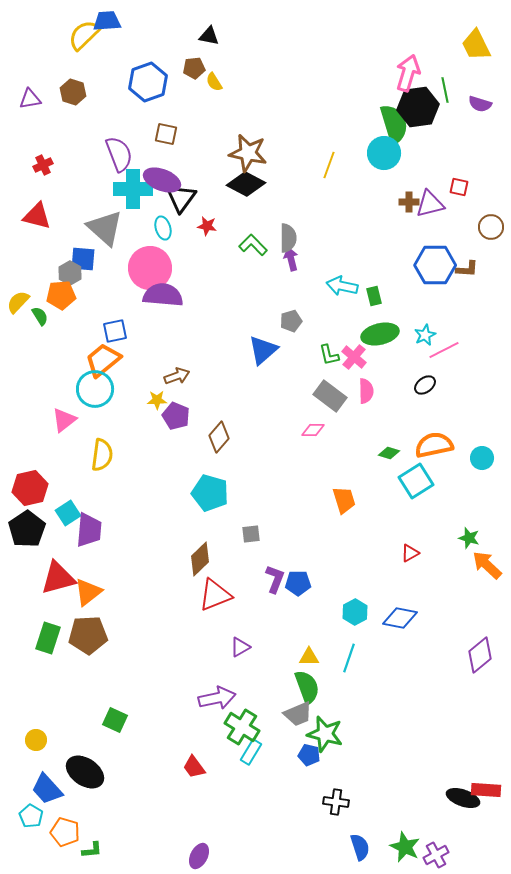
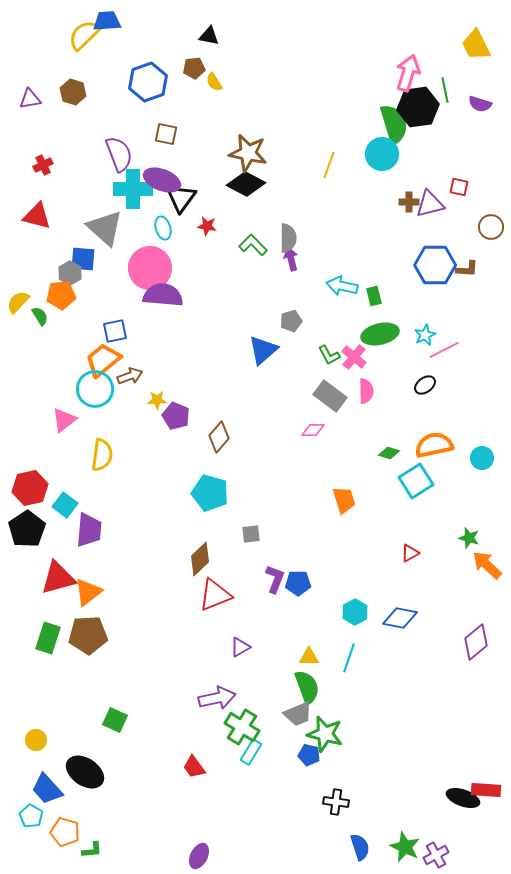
cyan circle at (384, 153): moved 2 px left, 1 px down
green L-shape at (329, 355): rotated 15 degrees counterclockwise
brown arrow at (177, 376): moved 47 px left
cyan square at (68, 513): moved 3 px left, 8 px up; rotated 20 degrees counterclockwise
purple diamond at (480, 655): moved 4 px left, 13 px up
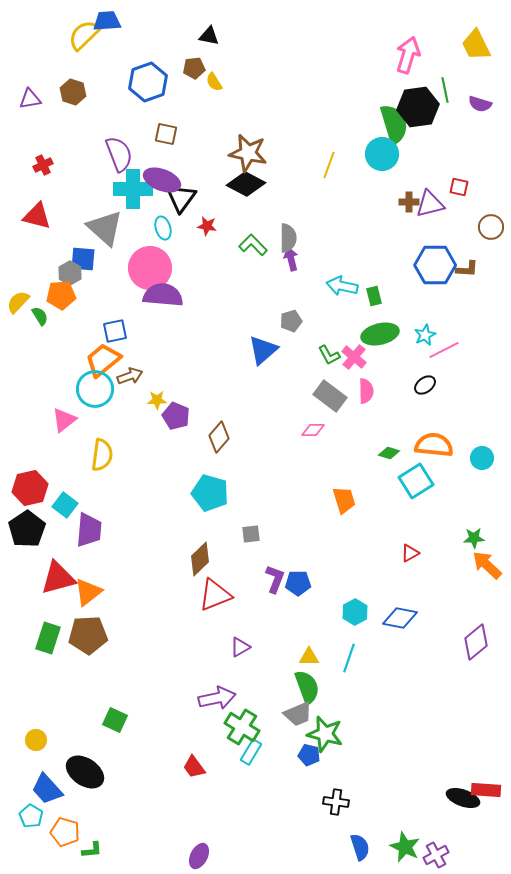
pink arrow at (408, 73): moved 18 px up
orange semicircle at (434, 445): rotated 18 degrees clockwise
green star at (469, 538): moved 5 px right; rotated 20 degrees counterclockwise
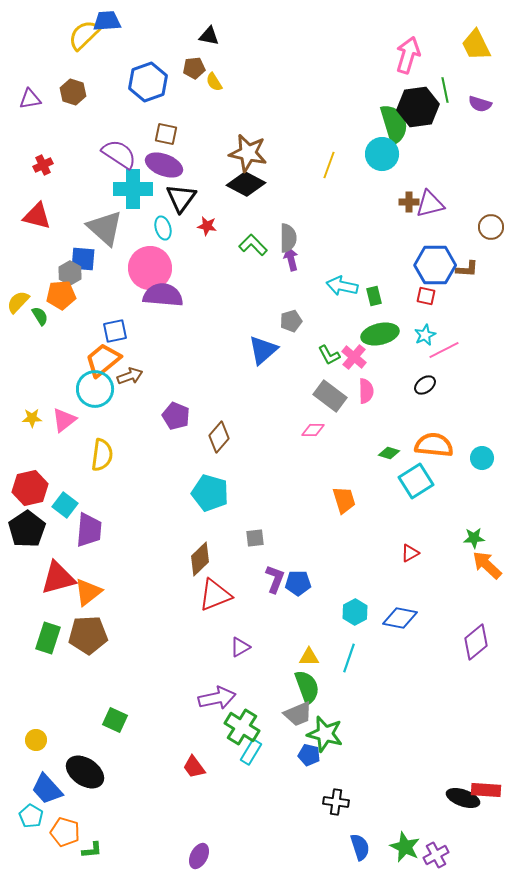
purple semicircle at (119, 154): rotated 36 degrees counterclockwise
purple ellipse at (162, 180): moved 2 px right, 15 px up
red square at (459, 187): moved 33 px left, 109 px down
yellow star at (157, 400): moved 125 px left, 18 px down
gray square at (251, 534): moved 4 px right, 4 px down
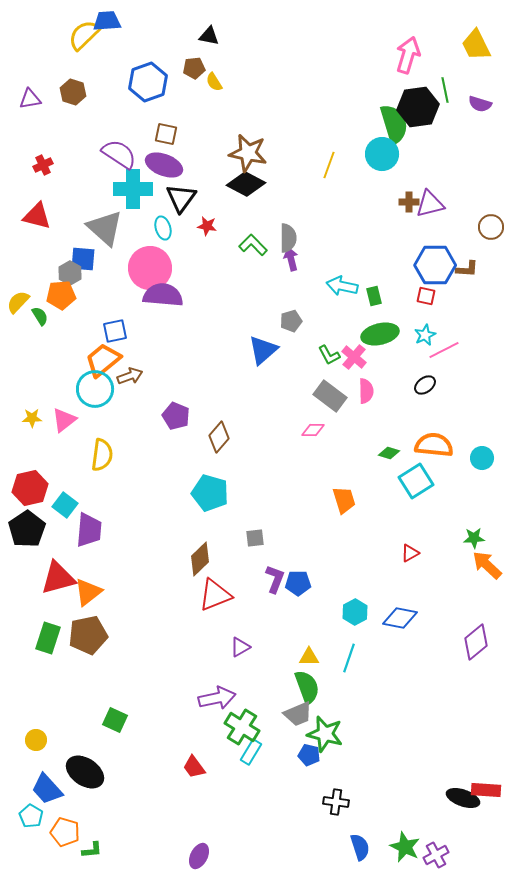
brown pentagon at (88, 635): rotated 9 degrees counterclockwise
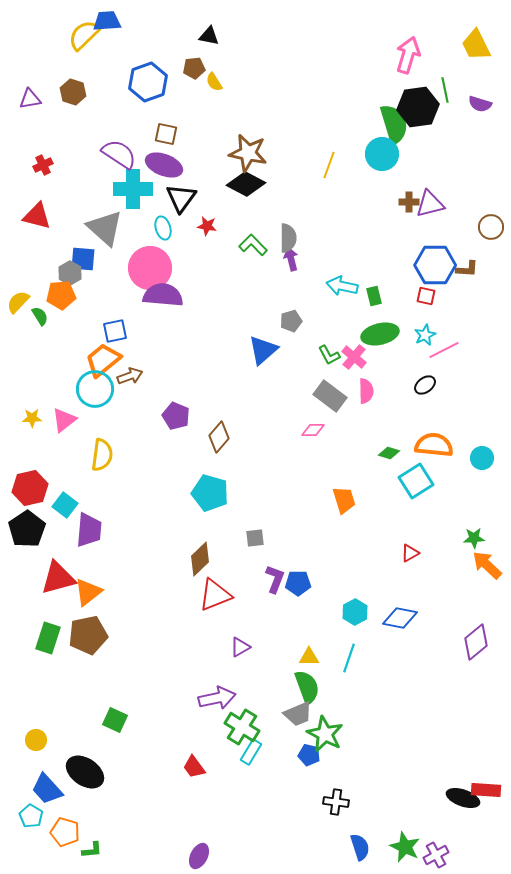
green star at (325, 734): rotated 12 degrees clockwise
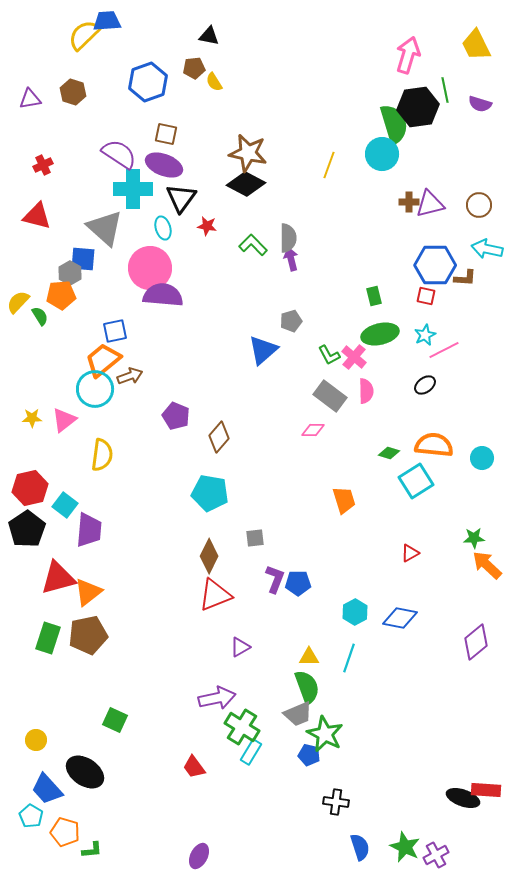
brown circle at (491, 227): moved 12 px left, 22 px up
brown L-shape at (467, 269): moved 2 px left, 9 px down
cyan arrow at (342, 286): moved 145 px right, 37 px up
cyan pentagon at (210, 493): rotated 6 degrees counterclockwise
brown diamond at (200, 559): moved 9 px right, 3 px up; rotated 20 degrees counterclockwise
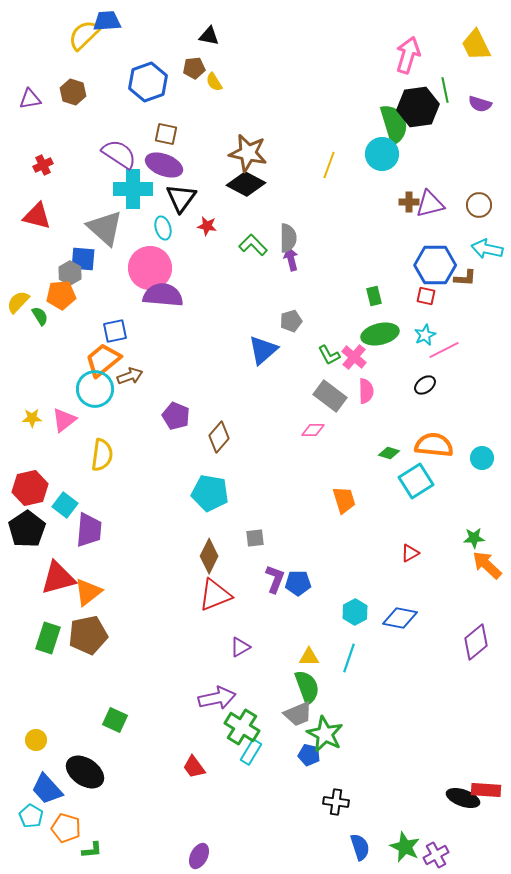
orange pentagon at (65, 832): moved 1 px right, 4 px up
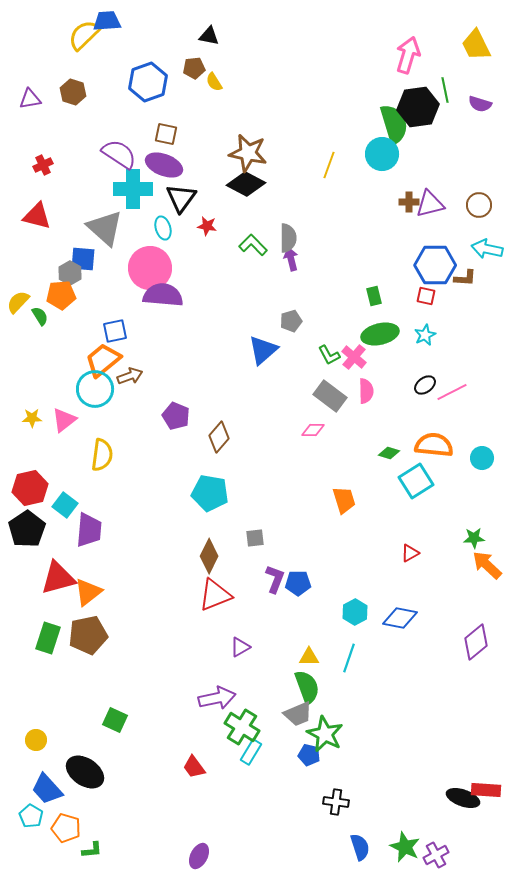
pink line at (444, 350): moved 8 px right, 42 px down
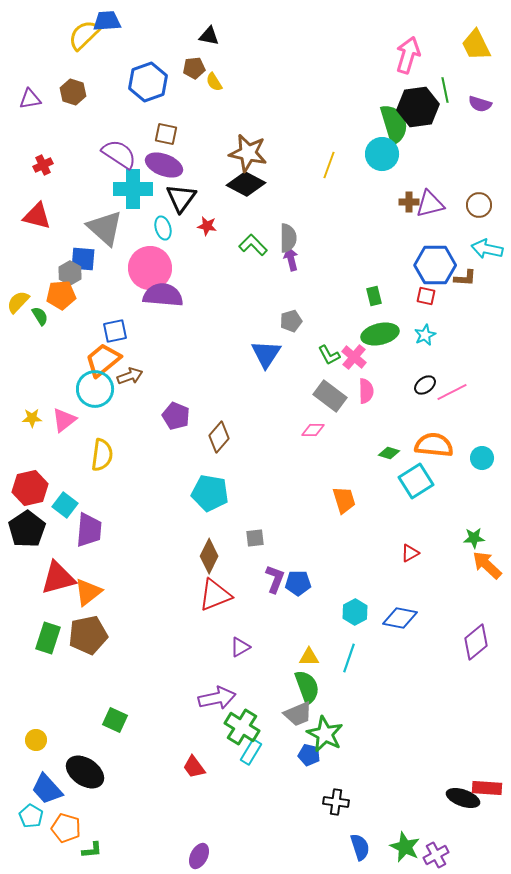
blue triangle at (263, 350): moved 3 px right, 4 px down; rotated 16 degrees counterclockwise
red rectangle at (486, 790): moved 1 px right, 2 px up
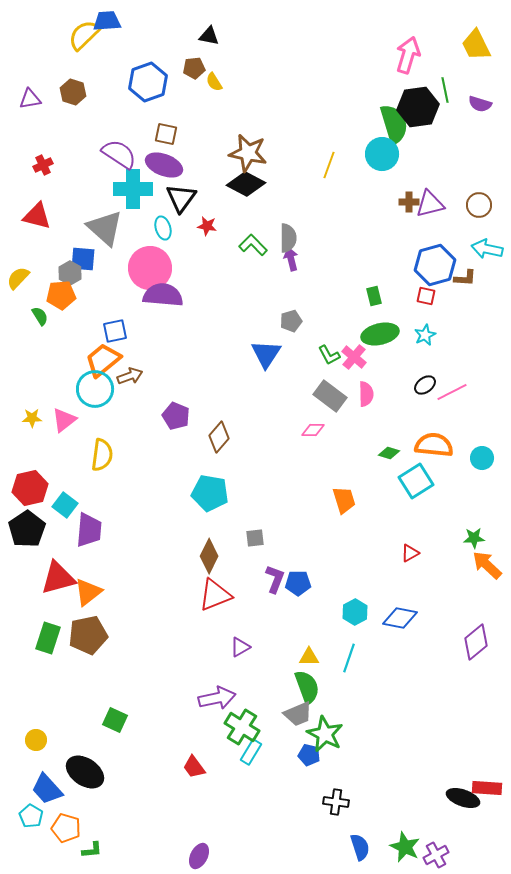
blue hexagon at (435, 265): rotated 15 degrees counterclockwise
yellow semicircle at (18, 302): moved 24 px up
pink semicircle at (366, 391): moved 3 px down
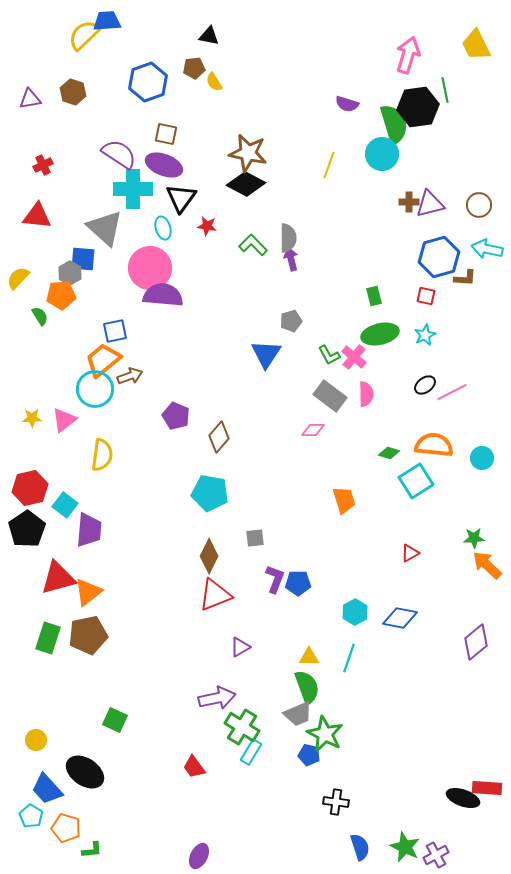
purple semicircle at (480, 104): moved 133 px left
red triangle at (37, 216): rotated 8 degrees counterclockwise
blue hexagon at (435, 265): moved 4 px right, 8 px up
